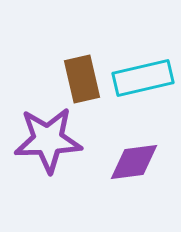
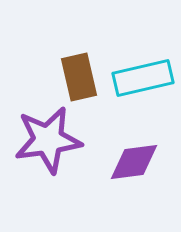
brown rectangle: moved 3 px left, 2 px up
purple star: rotated 6 degrees counterclockwise
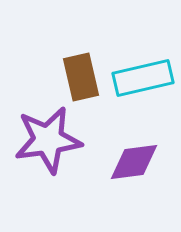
brown rectangle: moved 2 px right
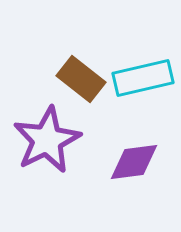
brown rectangle: moved 2 px down; rotated 39 degrees counterclockwise
purple star: moved 1 px left; rotated 18 degrees counterclockwise
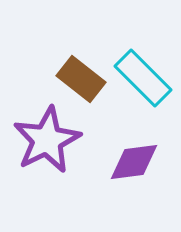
cyan rectangle: rotated 58 degrees clockwise
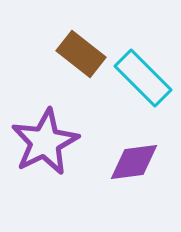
brown rectangle: moved 25 px up
purple star: moved 2 px left, 2 px down
